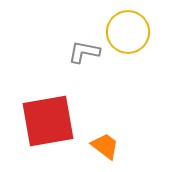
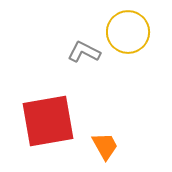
gray L-shape: rotated 16 degrees clockwise
orange trapezoid: rotated 24 degrees clockwise
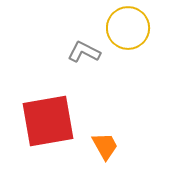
yellow circle: moved 4 px up
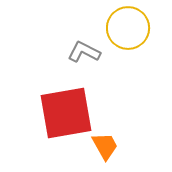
red square: moved 18 px right, 8 px up
